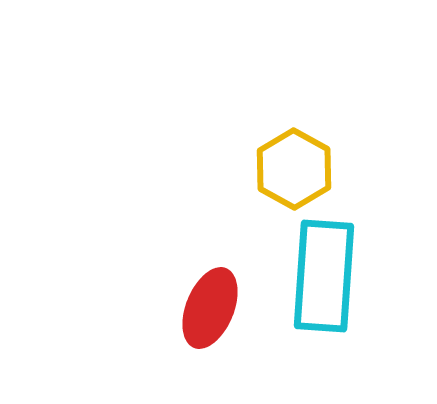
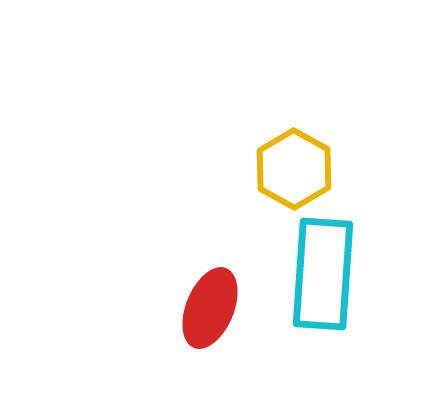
cyan rectangle: moved 1 px left, 2 px up
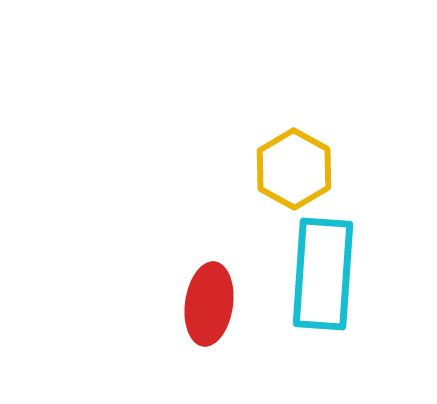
red ellipse: moved 1 px left, 4 px up; rotated 14 degrees counterclockwise
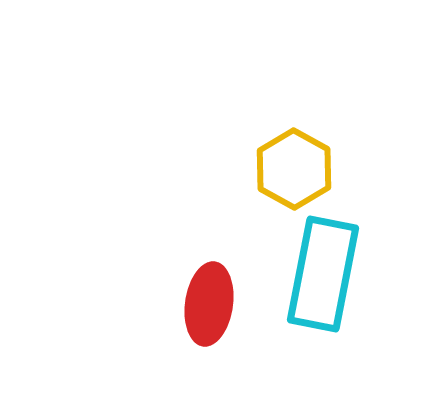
cyan rectangle: rotated 7 degrees clockwise
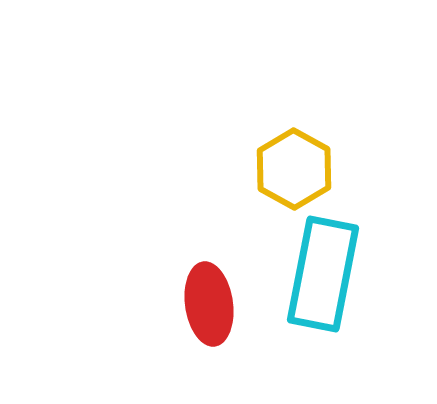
red ellipse: rotated 16 degrees counterclockwise
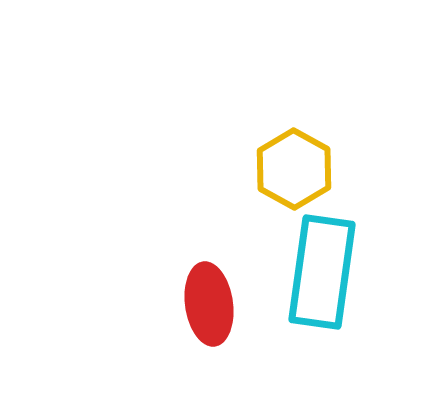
cyan rectangle: moved 1 px left, 2 px up; rotated 3 degrees counterclockwise
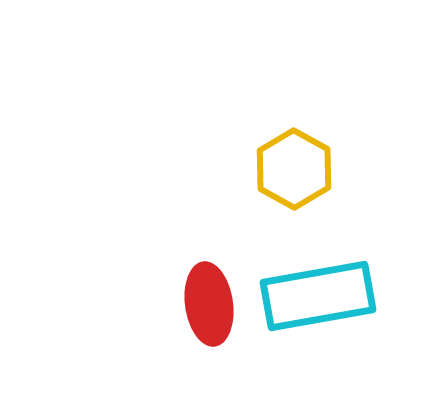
cyan rectangle: moved 4 px left, 24 px down; rotated 72 degrees clockwise
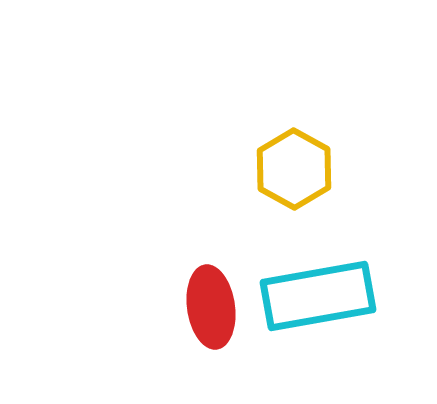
red ellipse: moved 2 px right, 3 px down
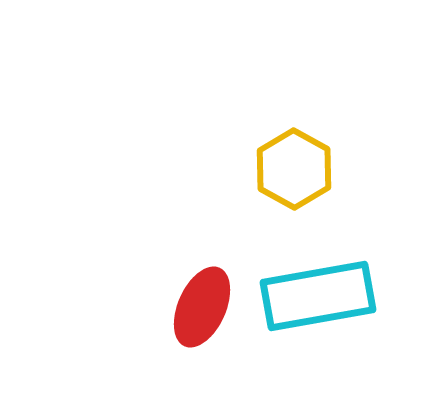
red ellipse: moved 9 px left; rotated 32 degrees clockwise
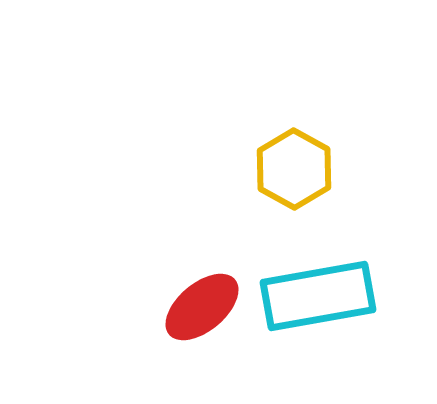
red ellipse: rotated 26 degrees clockwise
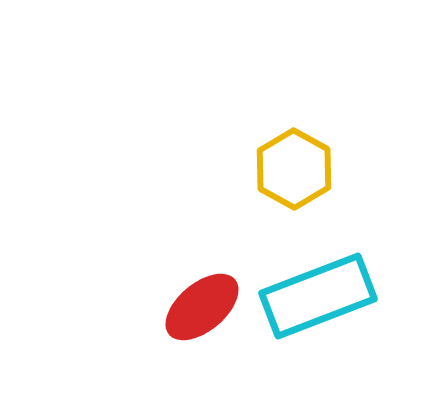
cyan rectangle: rotated 11 degrees counterclockwise
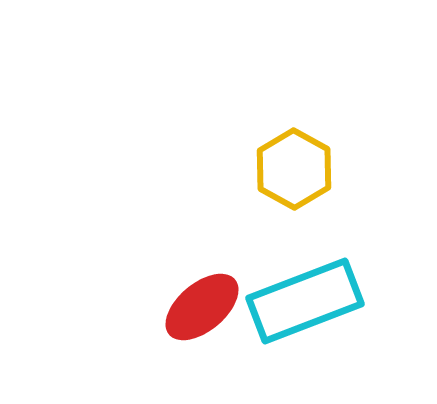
cyan rectangle: moved 13 px left, 5 px down
